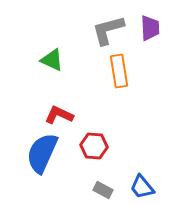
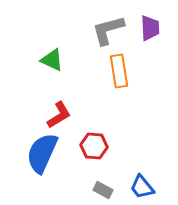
red L-shape: rotated 124 degrees clockwise
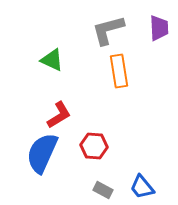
purple trapezoid: moved 9 px right
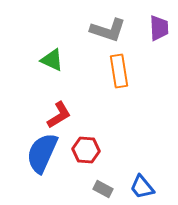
gray L-shape: rotated 147 degrees counterclockwise
red hexagon: moved 8 px left, 4 px down
gray rectangle: moved 1 px up
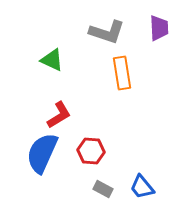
gray L-shape: moved 1 px left, 2 px down
orange rectangle: moved 3 px right, 2 px down
red hexagon: moved 5 px right, 1 px down
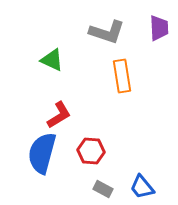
orange rectangle: moved 3 px down
blue semicircle: rotated 9 degrees counterclockwise
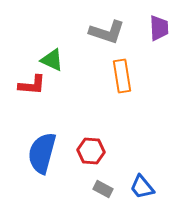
red L-shape: moved 27 px left, 30 px up; rotated 36 degrees clockwise
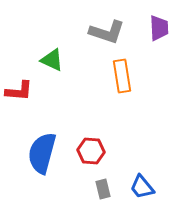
red L-shape: moved 13 px left, 6 px down
gray rectangle: rotated 48 degrees clockwise
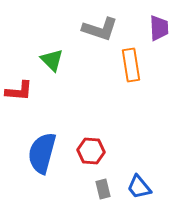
gray L-shape: moved 7 px left, 3 px up
green triangle: rotated 20 degrees clockwise
orange rectangle: moved 9 px right, 11 px up
blue trapezoid: moved 3 px left
